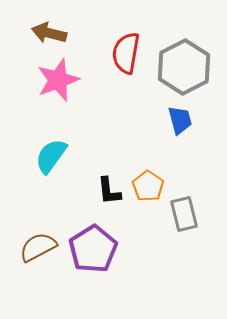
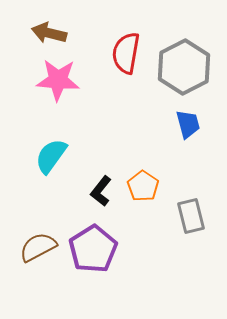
pink star: rotated 24 degrees clockwise
blue trapezoid: moved 8 px right, 4 px down
orange pentagon: moved 5 px left
black L-shape: moved 8 px left; rotated 44 degrees clockwise
gray rectangle: moved 7 px right, 2 px down
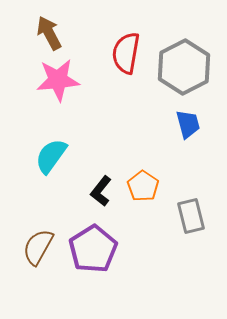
brown arrow: rotated 48 degrees clockwise
pink star: rotated 9 degrees counterclockwise
brown semicircle: rotated 33 degrees counterclockwise
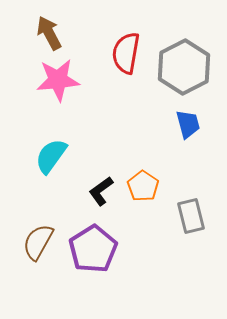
black L-shape: rotated 16 degrees clockwise
brown semicircle: moved 5 px up
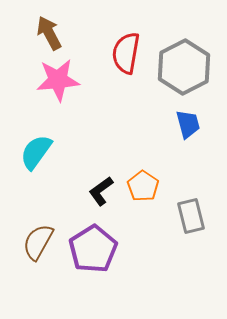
cyan semicircle: moved 15 px left, 4 px up
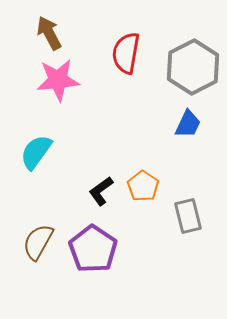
gray hexagon: moved 9 px right
blue trapezoid: rotated 40 degrees clockwise
gray rectangle: moved 3 px left
purple pentagon: rotated 6 degrees counterclockwise
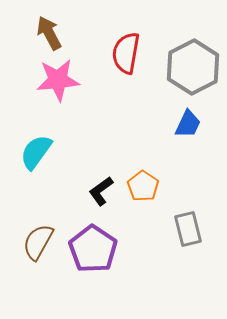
gray rectangle: moved 13 px down
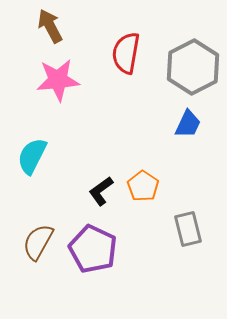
brown arrow: moved 1 px right, 7 px up
cyan semicircle: moved 4 px left, 4 px down; rotated 9 degrees counterclockwise
purple pentagon: rotated 9 degrees counterclockwise
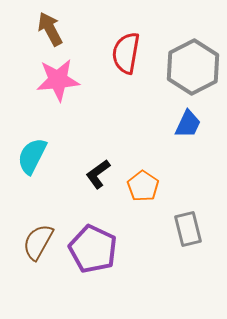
brown arrow: moved 3 px down
black L-shape: moved 3 px left, 17 px up
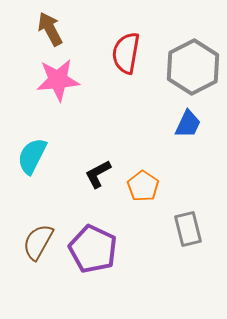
black L-shape: rotated 8 degrees clockwise
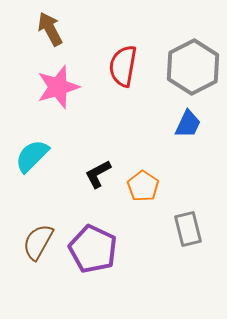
red semicircle: moved 3 px left, 13 px down
pink star: moved 7 px down; rotated 12 degrees counterclockwise
cyan semicircle: rotated 18 degrees clockwise
